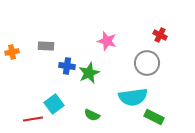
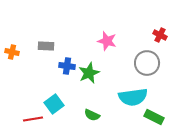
orange cross: rotated 24 degrees clockwise
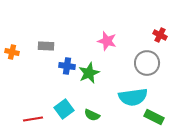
cyan square: moved 10 px right, 5 px down
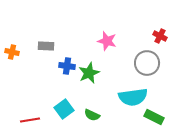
red cross: moved 1 px down
red line: moved 3 px left, 1 px down
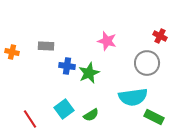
green semicircle: moved 1 px left; rotated 56 degrees counterclockwise
red line: moved 1 px up; rotated 66 degrees clockwise
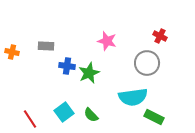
cyan square: moved 3 px down
green semicircle: rotated 77 degrees clockwise
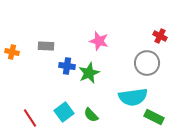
pink star: moved 8 px left
red line: moved 1 px up
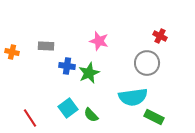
cyan square: moved 4 px right, 4 px up
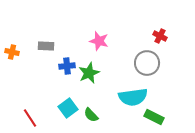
blue cross: rotated 14 degrees counterclockwise
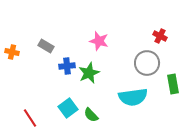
gray rectangle: rotated 28 degrees clockwise
green rectangle: moved 19 px right, 33 px up; rotated 54 degrees clockwise
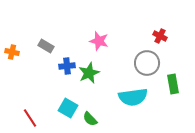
cyan square: rotated 24 degrees counterclockwise
green semicircle: moved 1 px left, 4 px down
